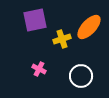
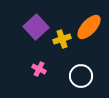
purple square: moved 1 px right, 7 px down; rotated 30 degrees counterclockwise
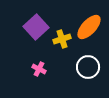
white circle: moved 7 px right, 9 px up
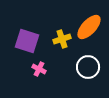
purple square: moved 9 px left, 14 px down; rotated 30 degrees counterclockwise
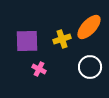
purple square: rotated 20 degrees counterclockwise
white circle: moved 2 px right
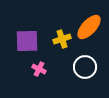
white circle: moved 5 px left
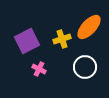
purple square: rotated 25 degrees counterclockwise
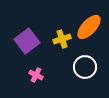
purple square: rotated 10 degrees counterclockwise
pink cross: moved 3 px left, 6 px down
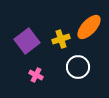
yellow cross: moved 1 px left
white circle: moved 7 px left
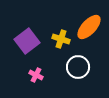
yellow cross: rotated 36 degrees clockwise
